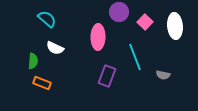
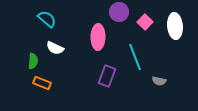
gray semicircle: moved 4 px left, 6 px down
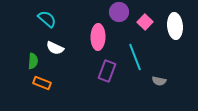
purple rectangle: moved 5 px up
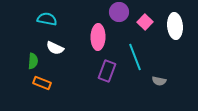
cyan semicircle: rotated 30 degrees counterclockwise
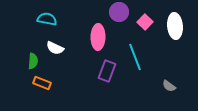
gray semicircle: moved 10 px right, 5 px down; rotated 24 degrees clockwise
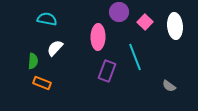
white semicircle: rotated 108 degrees clockwise
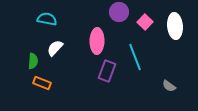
pink ellipse: moved 1 px left, 4 px down
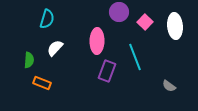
cyan semicircle: rotated 96 degrees clockwise
green semicircle: moved 4 px left, 1 px up
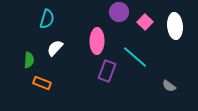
cyan line: rotated 28 degrees counterclockwise
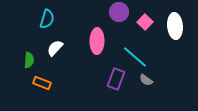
purple rectangle: moved 9 px right, 8 px down
gray semicircle: moved 23 px left, 6 px up
